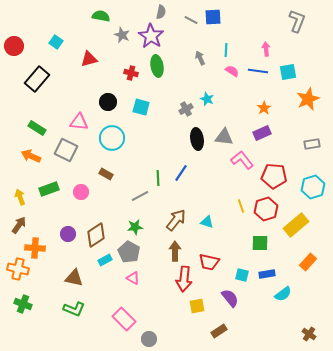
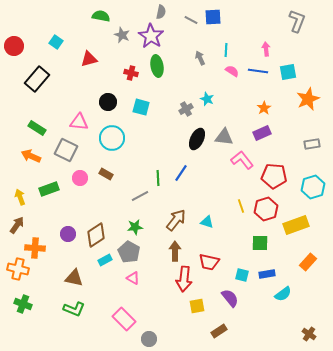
black ellipse at (197, 139): rotated 35 degrees clockwise
pink circle at (81, 192): moved 1 px left, 14 px up
brown arrow at (19, 225): moved 2 px left
yellow rectangle at (296, 225): rotated 20 degrees clockwise
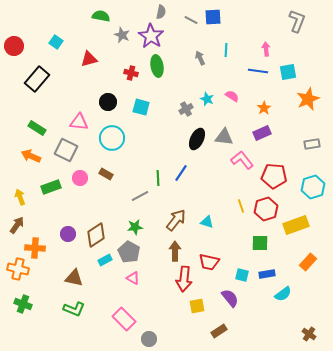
pink semicircle at (232, 71): moved 25 px down
green rectangle at (49, 189): moved 2 px right, 2 px up
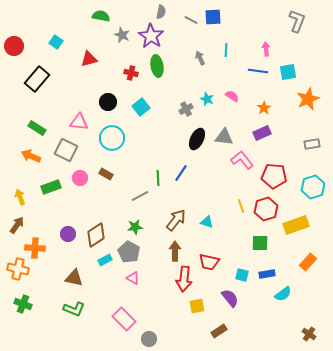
cyan square at (141, 107): rotated 36 degrees clockwise
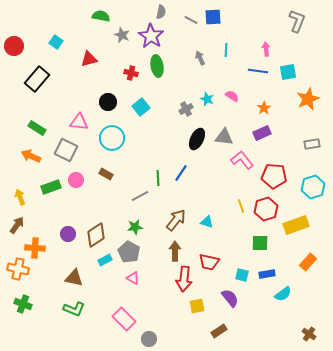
pink circle at (80, 178): moved 4 px left, 2 px down
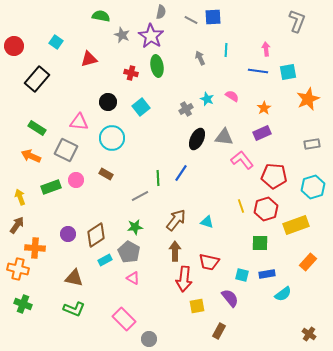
brown rectangle at (219, 331): rotated 28 degrees counterclockwise
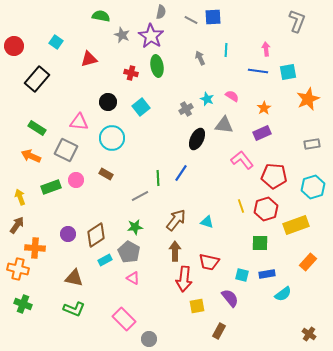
gray triangle at (224, 137): moved 12 px up
